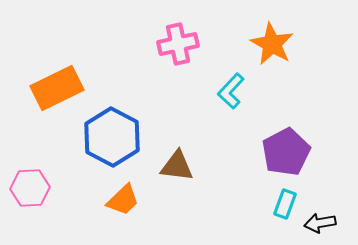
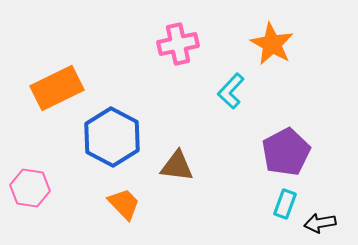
pink hexagon: rotated 12 degrees clockwise
orange trapezoid: moved 1 px right, 4 px down; rotated 90 degrees counterclockwise
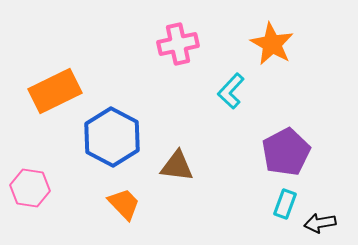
orange rectangle: moved 2 px left, 3 px down
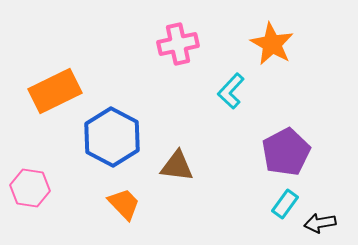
cyan rectangle: rotated 16 degrees clockwise
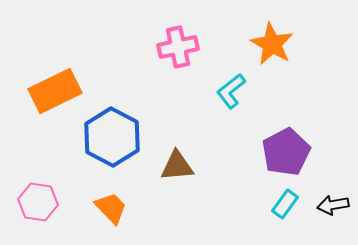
pink cross: moved 3 px down
cyan L-shape: rotated 9 degrees clockwise
brown triangle: rotated 12 degrees counterclockwise
pink hexagon: moved 8 px right, 14 px down
orange trapezoid: moved 13 px left, 4 px down
black arrow: moved 13 px right, 18 px up
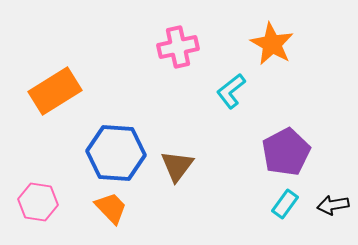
orange rectangle: rotated 6 degrees counterclockwise
blue hexagon: moved 4 px right, 16 px down; rotated 24 degrees counterclockwise
brown triangle: rotated 48 degrees counterclockwise
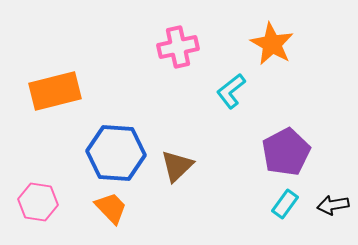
orange rectangle: rotated 18 degrees clockwise
brown triangle: rotated 9 degrees clockwise
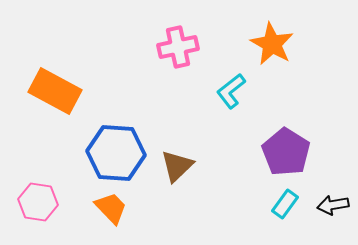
orange rectangle: rotated 42 degrees clockwise
purple pentagon: rotated 12 degrees counterclockwise
